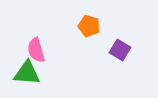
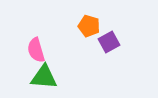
purple square: moved 11 px left, 8 px up; rotated 30 degrees clockwise
green triangle: moved 17 px right, 4 px down
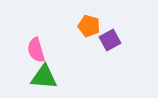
purple square: moved 1 px right, 2 px up
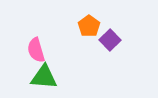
orange pentagon: rotated 20 degrees clockwise
purple square: rotated 15 degrees counterclockwise
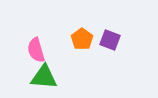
orange pentagon: moved 7 px left, 13 px down
purple square: rotated 25 degrees counterclockwise
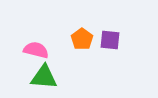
purple square: rotated 15 degrees counterclockwise
pink semicircle: rotated 120 degrees clockwise
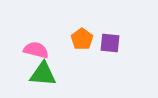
purple square: moved 3 px down
green triangle: moved 1 px left, 3 px up
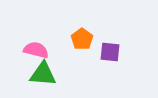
purple square: moved 9 px down
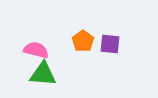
orange pentagon: moved 1 px right, 2 px down
purple square: moved 8 px up
